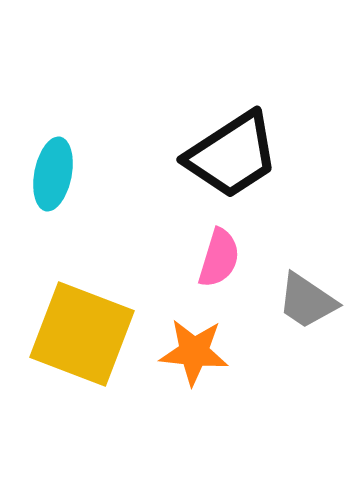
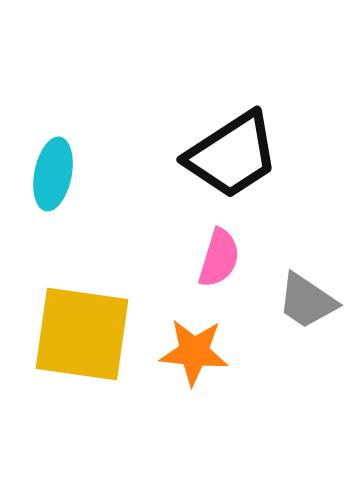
yellow square: rotated 13 degrees counterclockwise
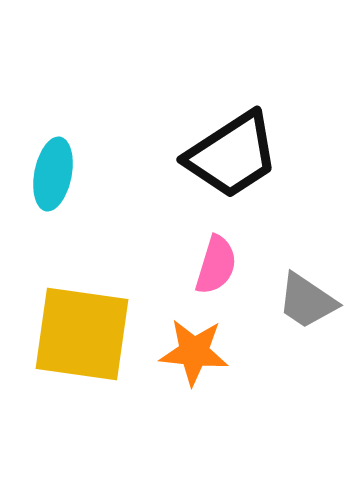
pink semicircle: moved 3 px left, 7 px down
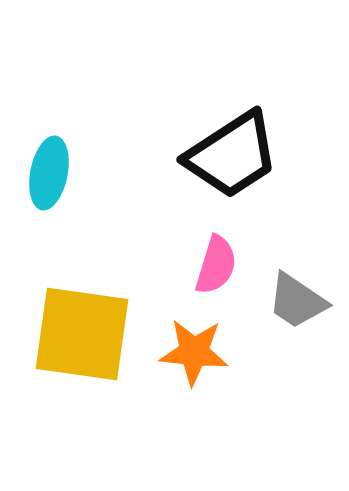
cyan ellipse: moved 4 px left, 1 px up
gray trapezoid: moved 10 px left
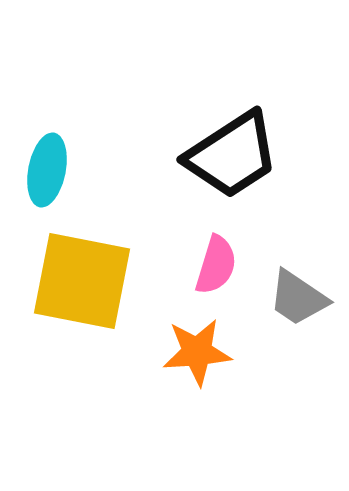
cyan ellipse: moved 2 px left, 3 px up
gray trapezoid: moved 1 px right, 3 px up
yellow square: moved 53 px up; rotated 3 degrees clockwise
orange star: moved 3 px right; rotated 10 degrees counterclockwise
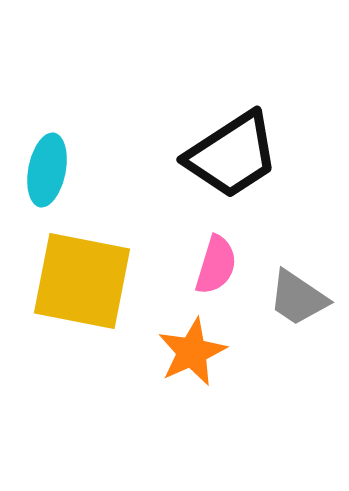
orange star: moved 5 px left; rotated 20 degrees counterclockwise
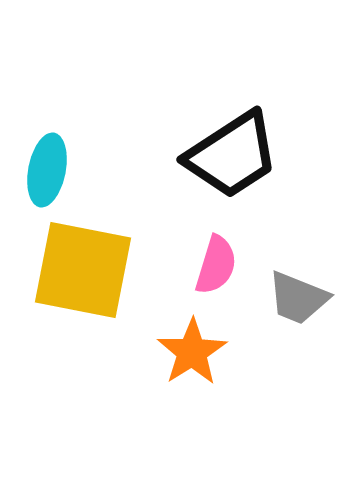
yellow square: moved 1 px right, 11 px up
gray trapezoid: rotated 12 degrees counterclockwise
orange star: rotated 8 degrees counterclockwise
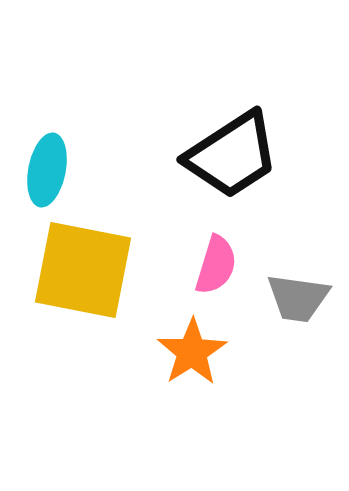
gray trapezoid: rotated 14 degrees counterclockwise
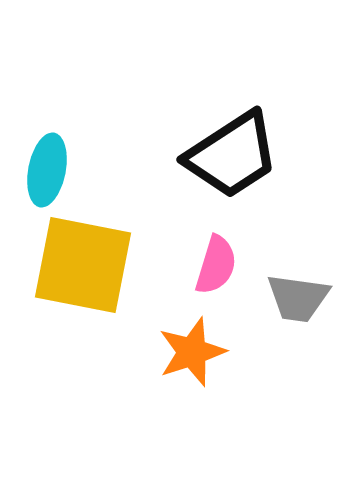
yellow square: moved 5 px up
orange star: rotated 14 degrees clockwise
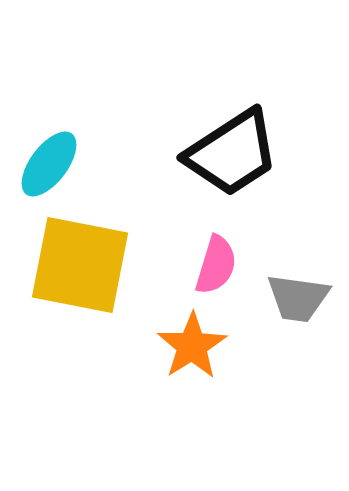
black trapezoid: moved 2 px up
cyan ellipse: moved 2 px right, 6 px up; rotated 26 degrees clockwise
yellow square: moved 3 px left
orange star: moved 6 px up; rotated 14 degrees counterclockwise
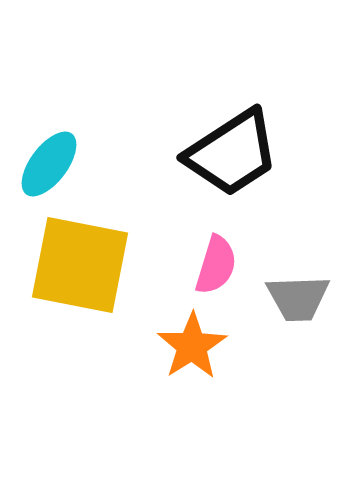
gray trapezoid: rotated 10 degrees counterclockwise
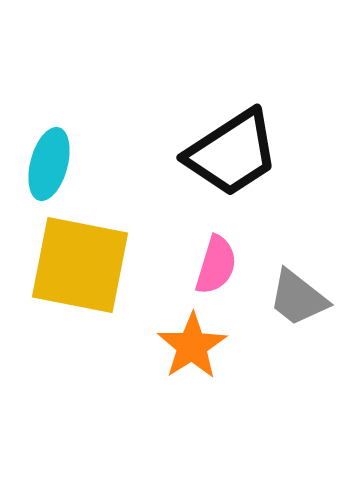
cyan ellipse: rotated 22 degrees counterclockwise
gray trapezoid: rotated 40 degrees clockwise
